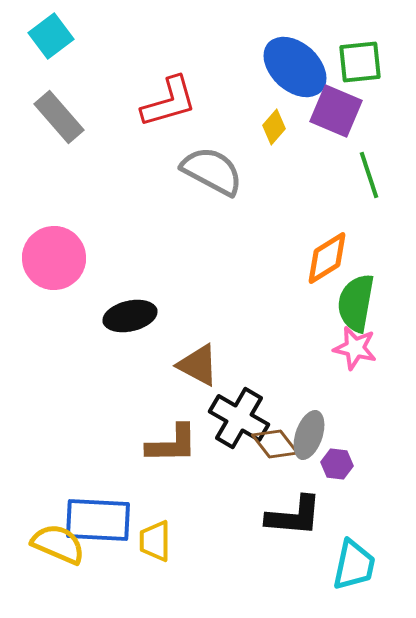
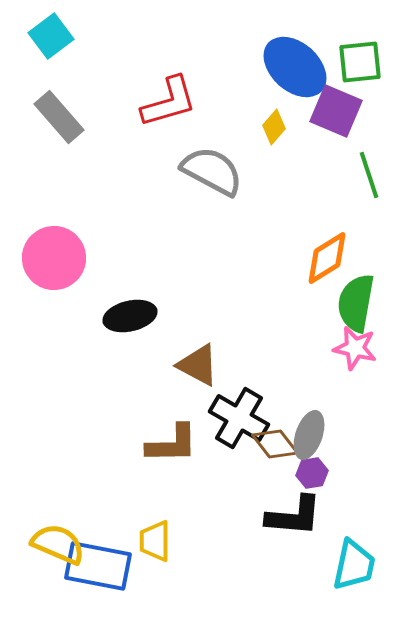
purple hexagon: moved 25 px left, 9 px down; rotated 16 degrees counterclockwise
blue rectangle: moved 46 px down; rotated 8 degrees clockwise
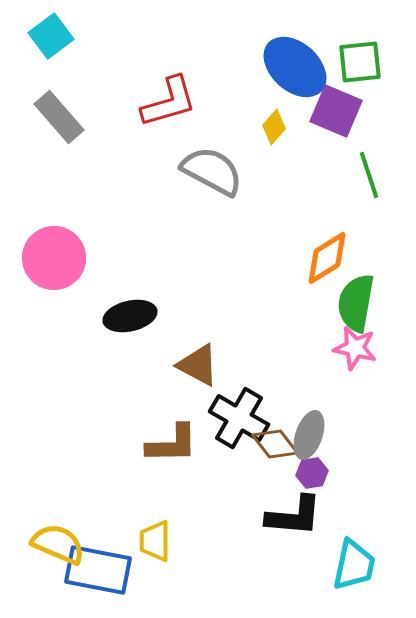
blue rectangle: moved 4 px down
